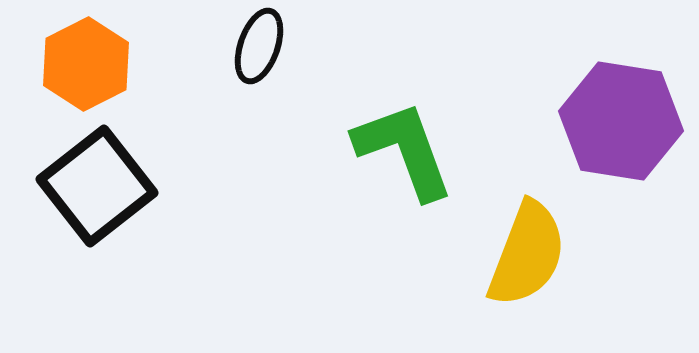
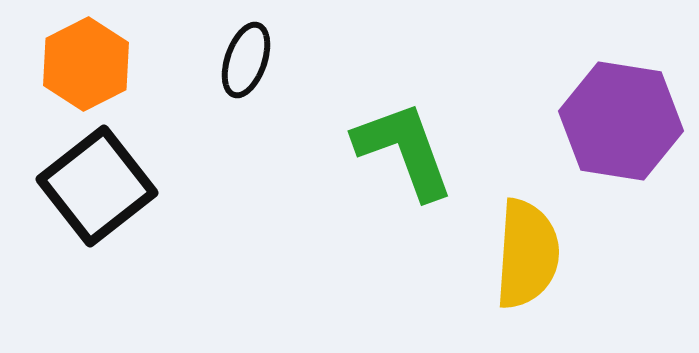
black ellipse: moved 13 px left, 14 px down
yellow semicircle: rotated 17 degrees counterclockwise
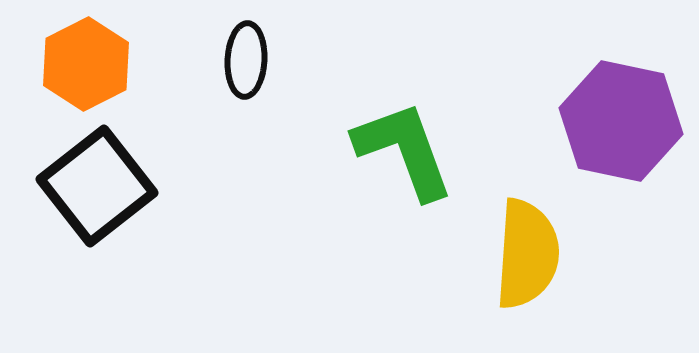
black ellipse: rotated 16 degrees counterclockwise
purple hexagon: rotated 3 degrees clockwise
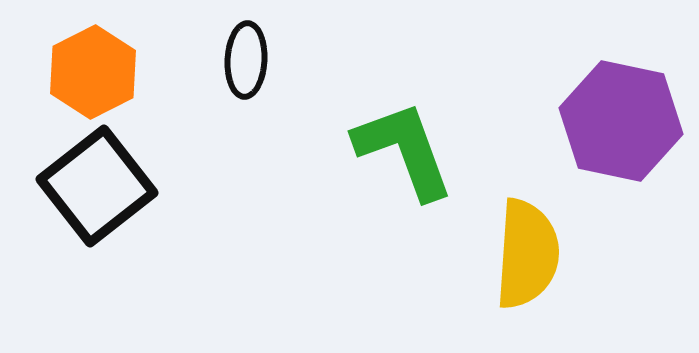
orange hexagon: moved 7 px right, 8 px down
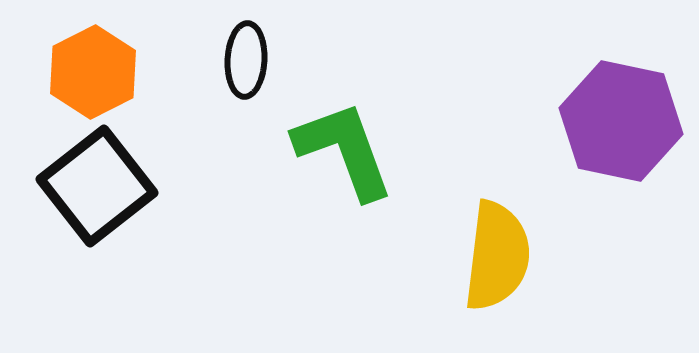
green L-shape: moved 60 px left
yellow semicircle: moved 30 px left, 2 px down; rotated 3 degrees clockwise
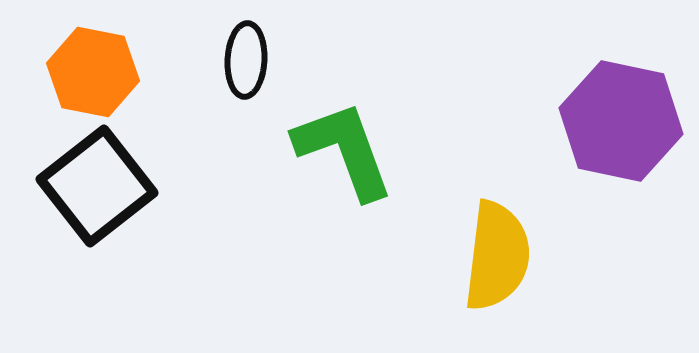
orange hexagon: rotated 22 degrees counterclockwise
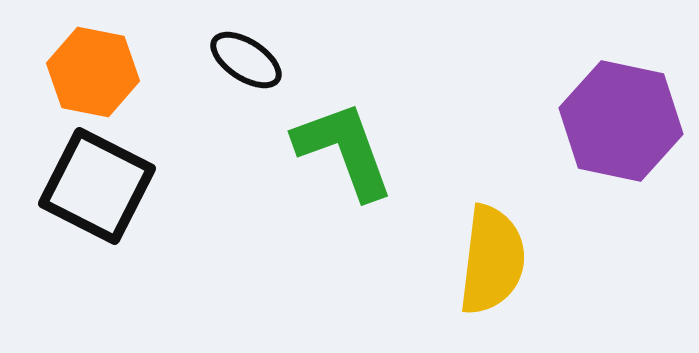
black ellipse: rotated 60 degrees counterclockwise
black square: rotated 25 degrees counterclockwise
yellow semicircle: moved 5 px left, 4 px down
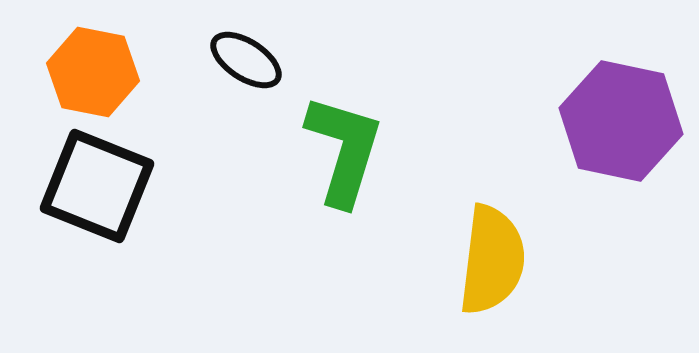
green L-shape: rotated 37 degrees clockwise
black square: rotated 5 degrees counterclockwise
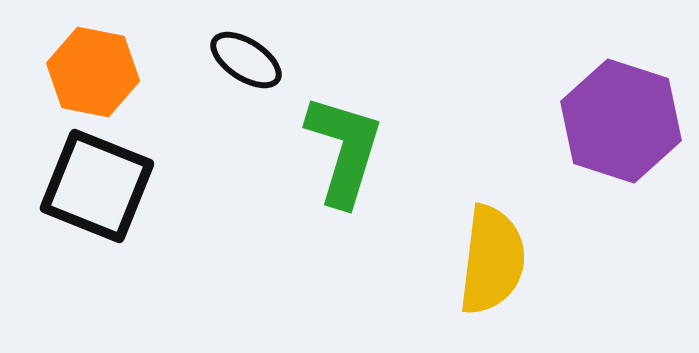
purple hexagon: rotated 6 degrees clockwise
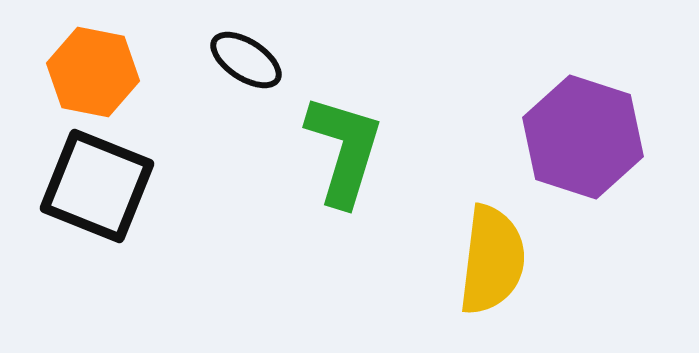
purple hexagon: moved 38 px left, 16 px down
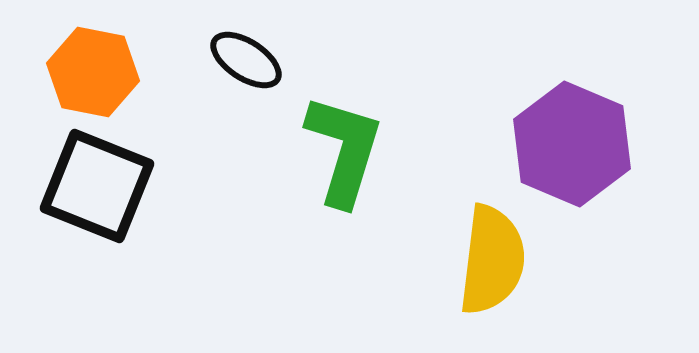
purple hexagon: moved 11 px left, 7 px down; rotated 5 degrees clockwise
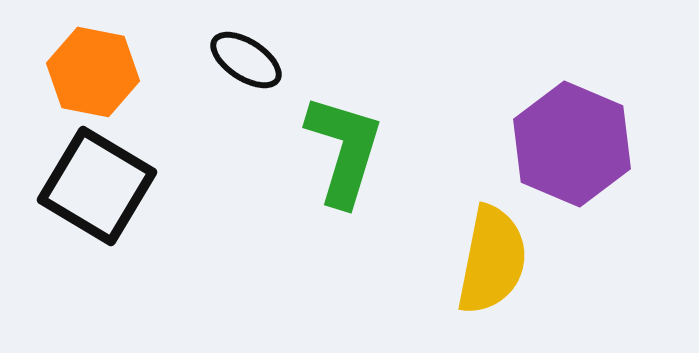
black square: rotated 9 degrees clockwise
yellow semicircle: rotated 4 degrees clockwise
